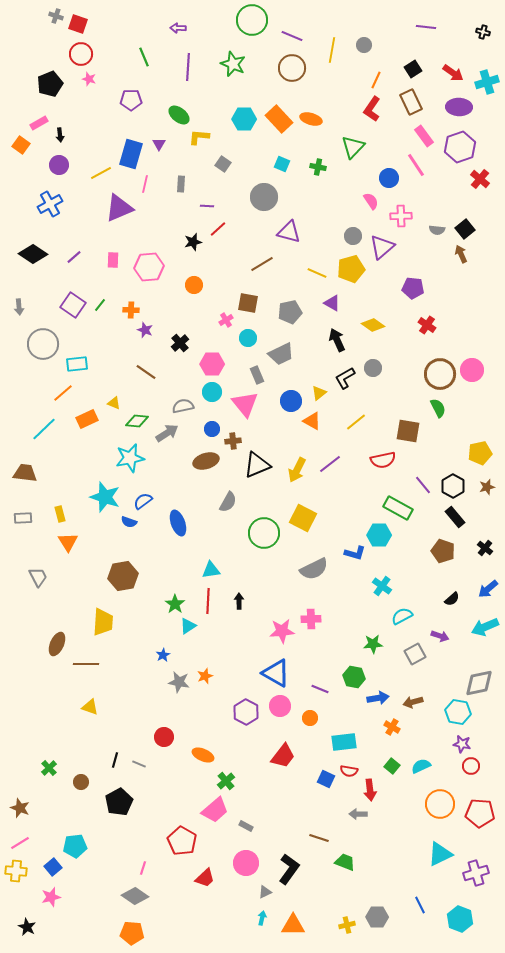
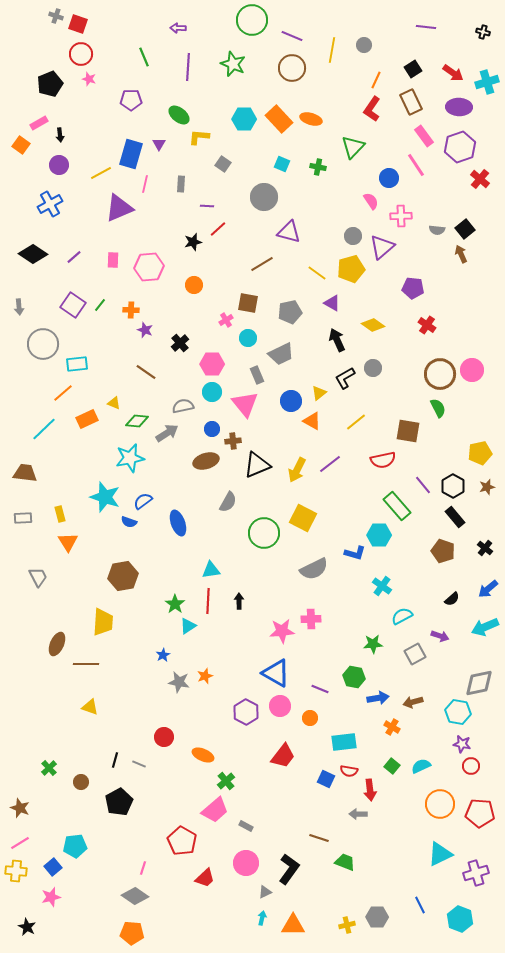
yellow line at (317, 273): rotated 12 degrees clockwise
green rectangle at (398, 508): moved 1 px left, 2 px up; rotated 20 degrees clockwise
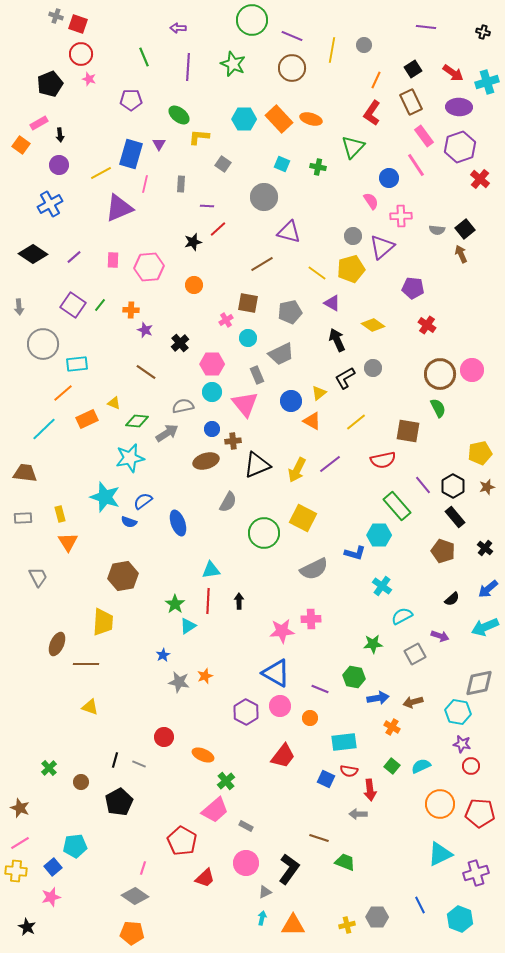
red L-shape at (372, 109): moved 4 px down
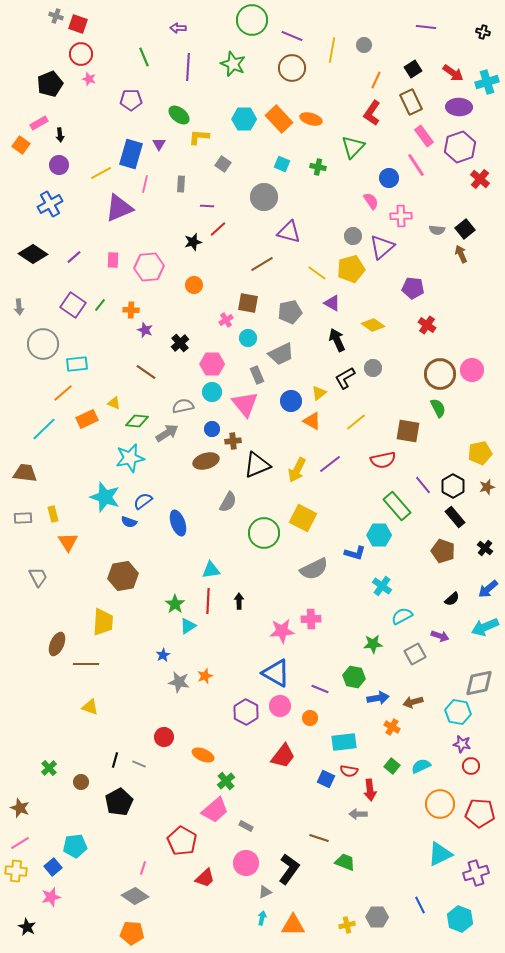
yellow rectangle at (60, 514): moved 7 px left
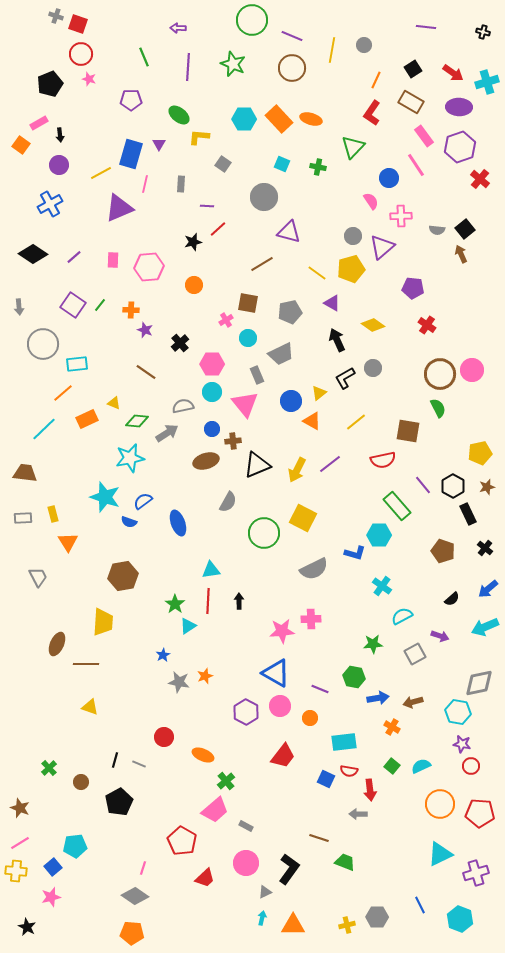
brown rectangle at (411, 102): rotated 35 degrees counterclockwise
black rectangle at (455, 517): moved 13 px right, 3 px up; rotated 15 degrees clockwise
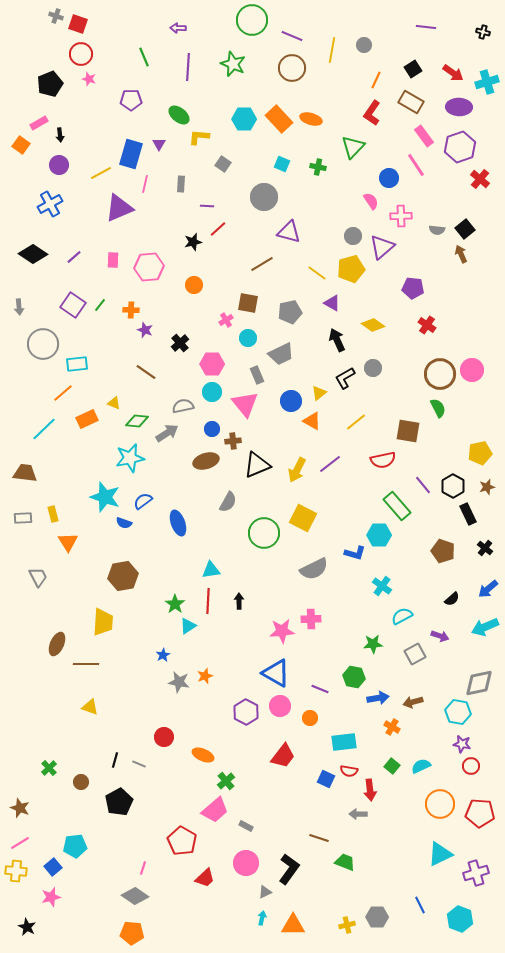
blue semicircle at (129, 522): moved 5 px left, 1 px down
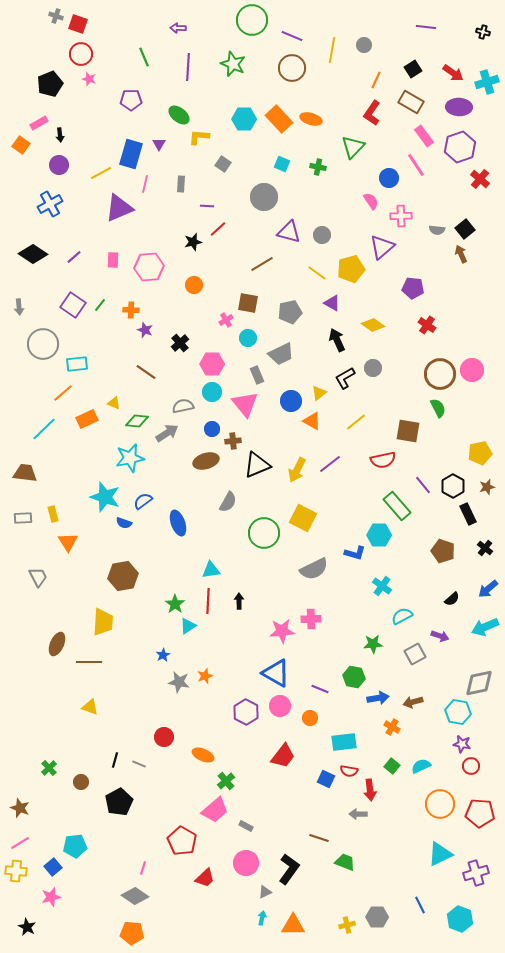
gray circle at (353, 236): moved 31 px left, 1 px up
brown line at (86, 664): moved 3 px right, 2 px up
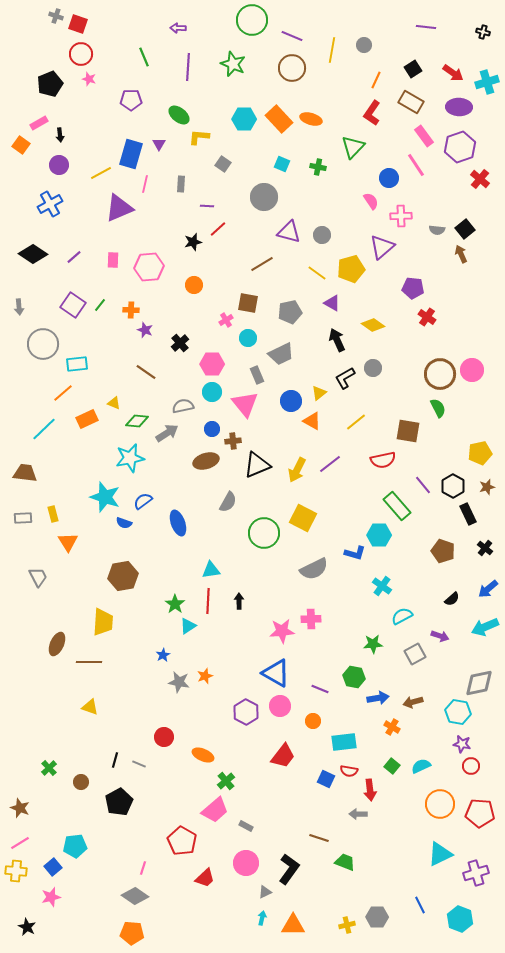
red cross at (427, 325): moved 8 px up
orange circle at (310, 718): moved 3 px right, 3 px down
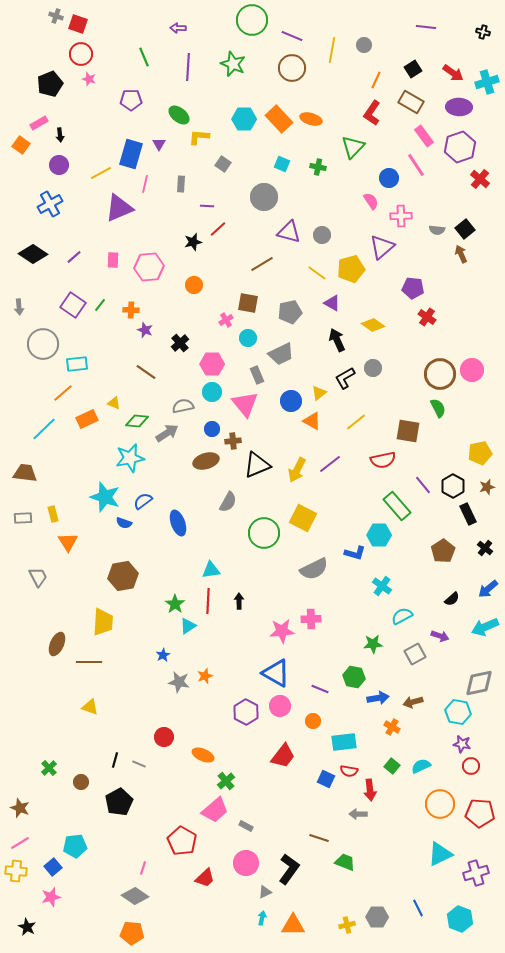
brown pentagon at (443, 551): rotated 20 degrees clockwise
blue line at (420, 905): moved 2 px left, 3 px down
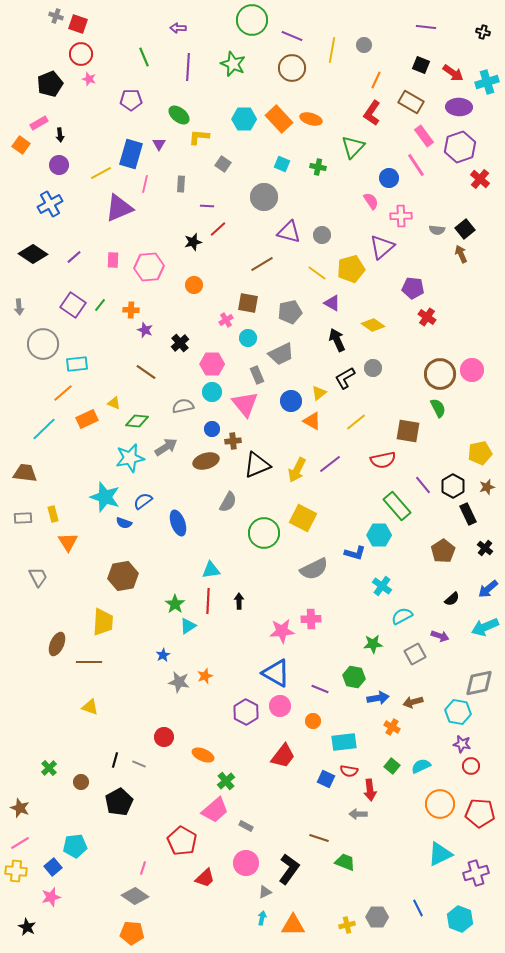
black square at (413, 69): moved 8 px right, 4 px up; rotated 36 degrees counterclockwise
gray arrow at (167, 433): moved 1 px left, 14 px down
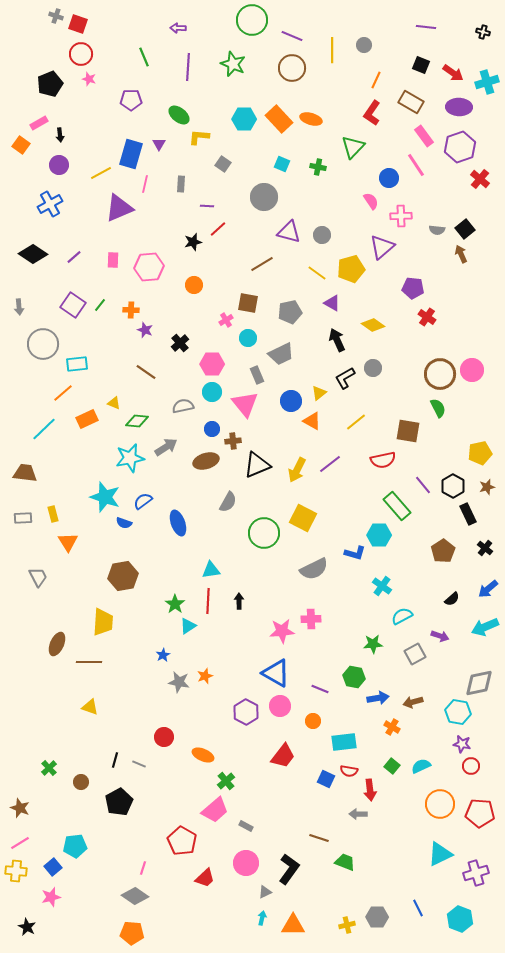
yellow line at (332, 50): rotated 10 degrees counterclockwise
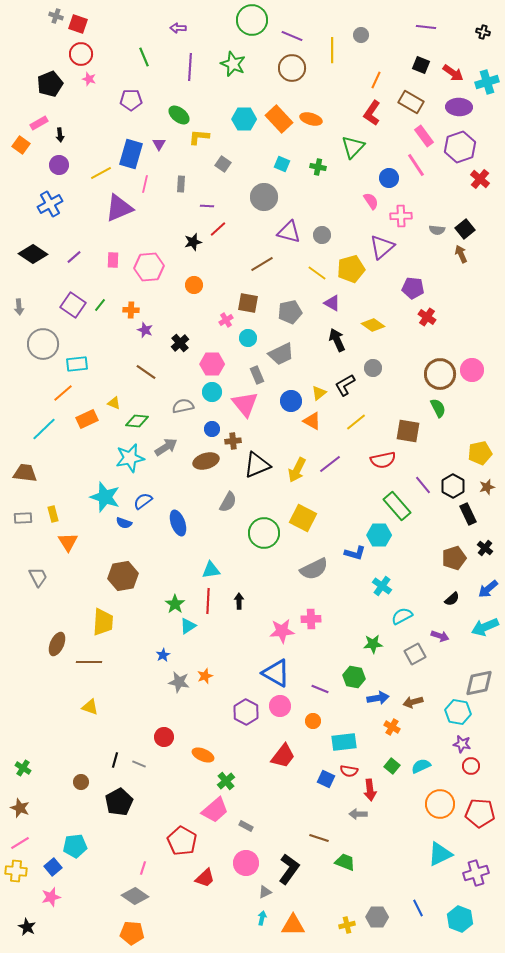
gray circle at (364, 45): moved 3 px left, 10 px up
purple line at (188, 67): moved 2 px right
black L-shape at (345, 378): moved 7 px down
brown pentagon at (443, 551): moved 11 px right, 7 px down; rotated 15 degrees clockwise
green cross at (49, 768): moved 26 px left; rotated 14 degrees counterclockwise
